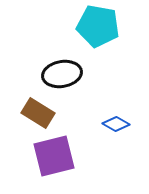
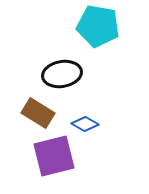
blue diamond: moved 31 px left
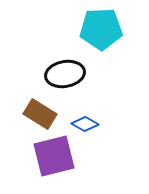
cyan pentagon: moved 3 px right, 3 px down; rotated 12 degrees counterclockwise
black ellipse: moved 3 px right
brown rectangle: moved 2 px right, 1 px down
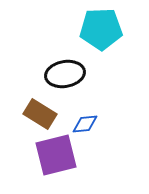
blue diamond: rotated 36 degrees counterclockwise
purple square: moved 2 px right, 1 px up
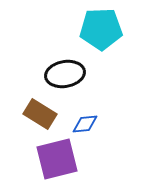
purple square: moved 1 px right, 4 px down
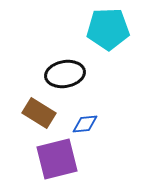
cyan pentagon: moved 7 px right
brown rectangle: moved 1 px left, 1 px up
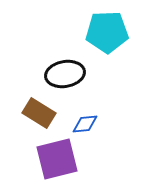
cyan pentagon: moved 1 px left, 3 px down
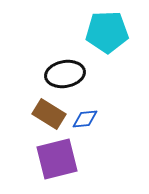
brown rectangle: moved 10 px right, 1 px down
blue diamond: moved 5 px up
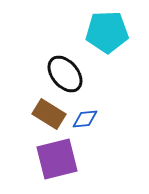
black ellipse: rotated 60 degrees clockwise
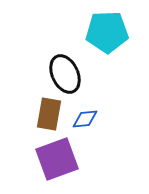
black ellipse: rotated 15 degrees clockwise
brown rectangle: rotated 68 degrees clockwise
purple square: rotated 6 degrees counterclockwise
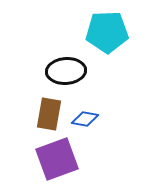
black ellipse: moved 1 px right, 3 px up; rotated 69 degrees counterclockwise
blue diamond: rotated 16 degrees clockwise
